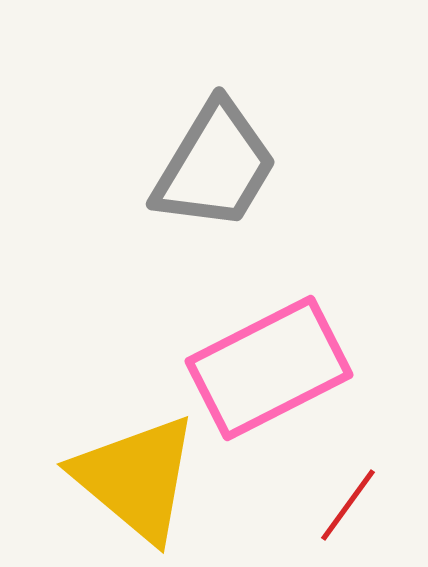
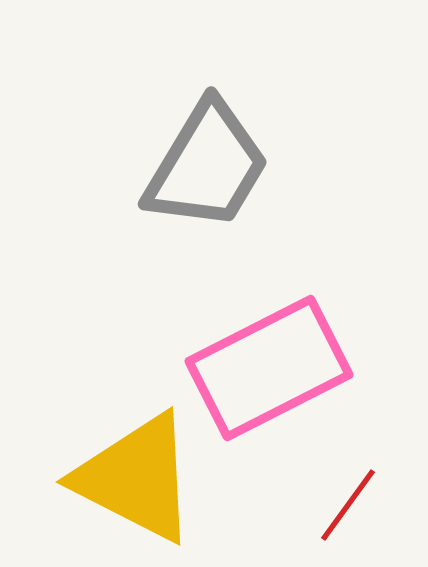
gray trapezoid: moved 8 px left
yellow triangle: rotated 13 degrees counterclockwise
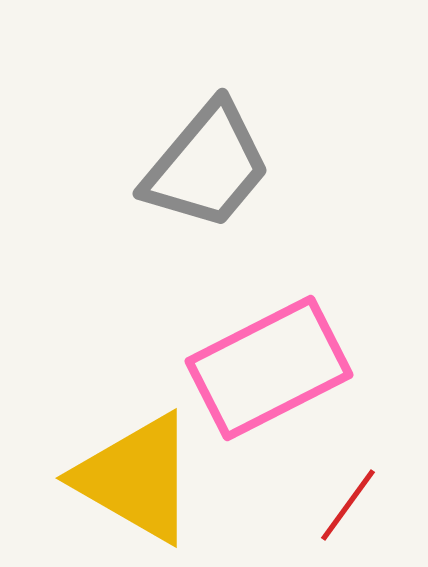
gray trapezoid: rotated 9 degrees clockwise
yellow triangle: rotated 3 degrees clockwise
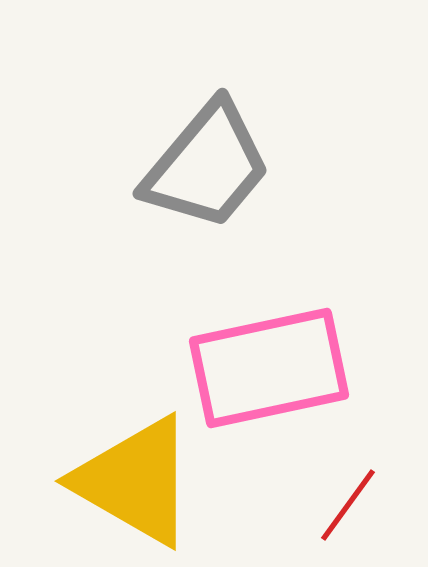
pink rectangle: rotated 15 degrees clockwise
yellow triangle: moved 1 px left, 3 px down
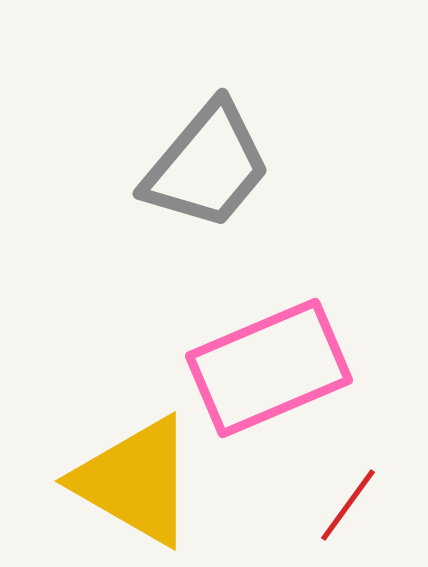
pink rectangle: rotated 11 degrees counterclockwise
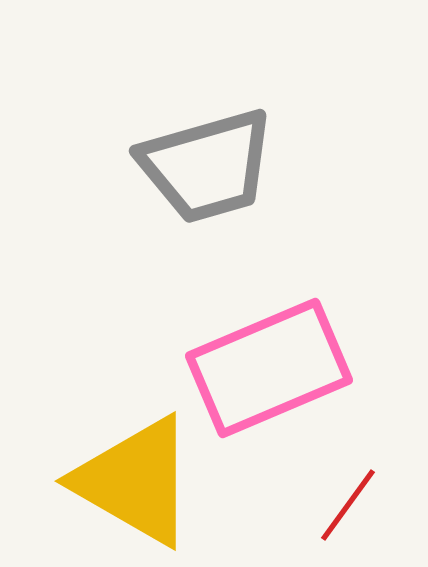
gray trapezoid: rotated 34 degrees clockwise
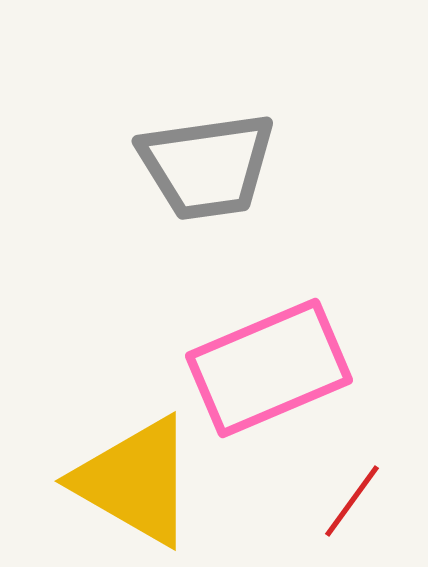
gray trapezoid: rotated 8 degrees clockwise
red line: moved 4 px right, 4 px up
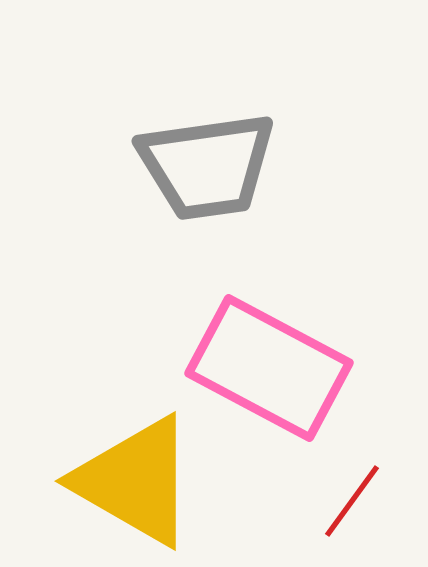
pink rectangle: rotated 51 degrees clockwise
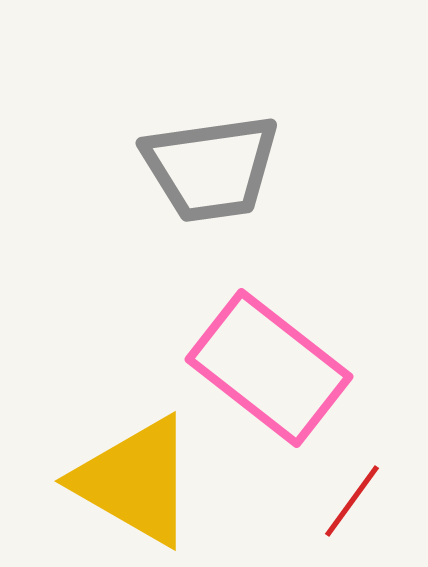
gray trapezoid: moved 4 px right, 2 px down
pink rectangle: rotated 10 degrees clockwise
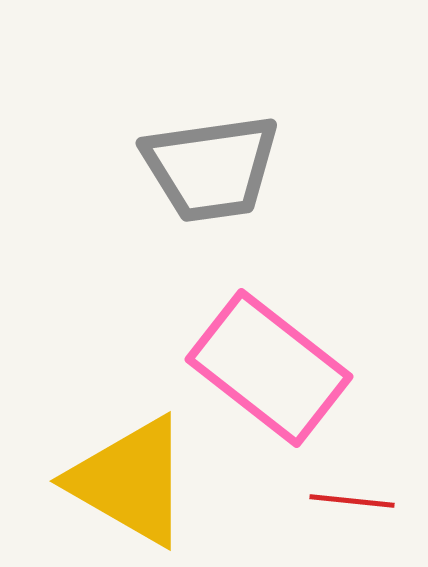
yellow triangle: moved 5 px left
red line: rotated 60 degrees clockwise
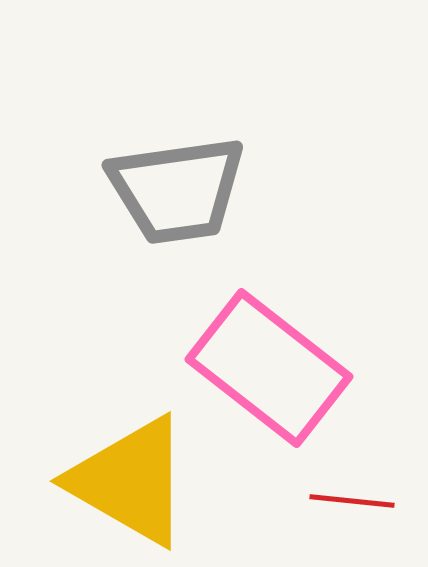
gray trapezoid: moved 34 px left, 22 px down
